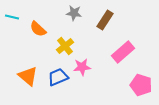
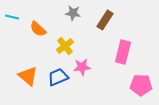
gray star: moved 1 px left
pink rectangle: rotated 35 degrees counterclockwise
pink pentagon: rotated 15 degrees counterclockwise
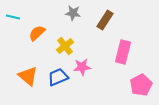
cyan line: moved 1 px right
orange semicircle: moved 1 px left, 4 px down; rotated 96 degrees clockwise
pink pentagon: rotated 30 degrees counterclockwise
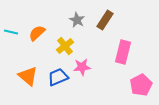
gray star: moved 4 px right, 7 px down; rotated 21 degrees clockwise
cyan line: moved 2 px left, 15 px down
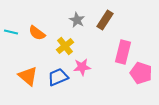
orange semicircle: rotated 102 degrees counterclockwise
pink pentagon: moved 12 px up; rotated 25 degrees counterclockwise
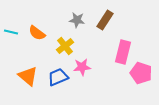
gray star: rotated 21 degrees counterclockwise
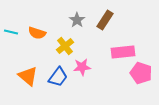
gray star: rotated 28 degrees clockwise
orange semicircle: rotated 18 degrees counterclockwise
pink rectangle: rotated 70 degrees clockwise
blue trapezoid: rotated 150 degrees clockwise
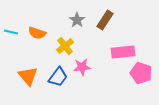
orange triangle: rotated 10 degrees clockwise
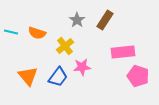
pink pentagon: moved 3 px left, 3 px down
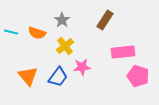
gray star: moved 15 px left
